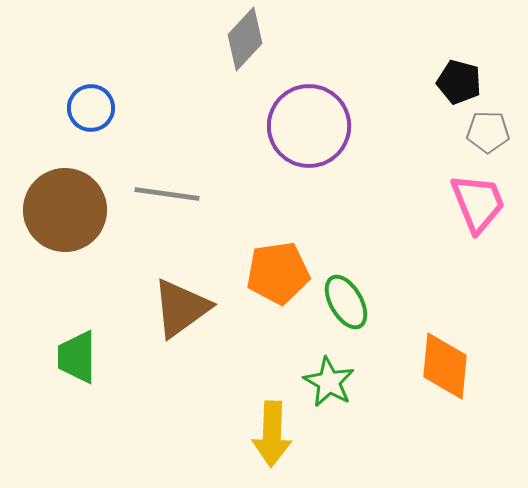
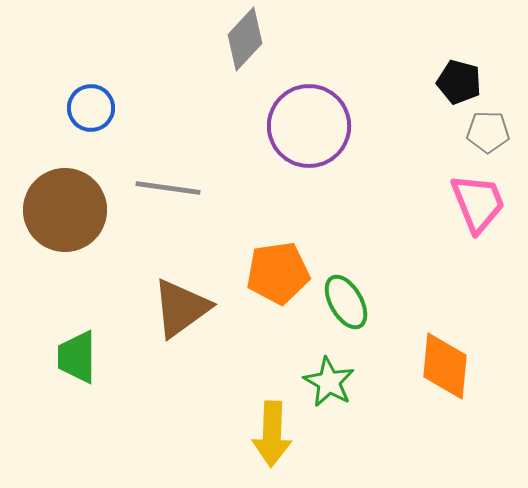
gray line: moved 1 px right, 6 px up
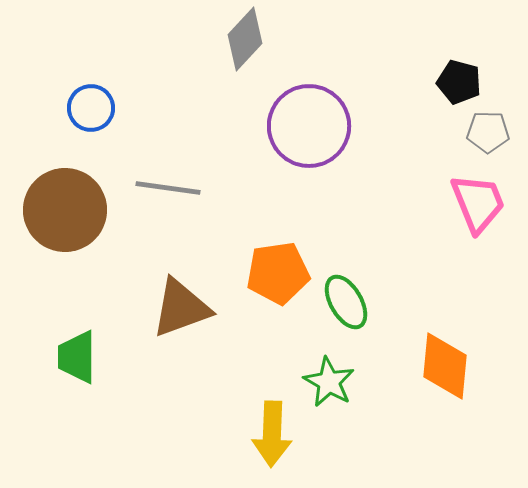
brown triangle: rotated 16 degrees clockwise
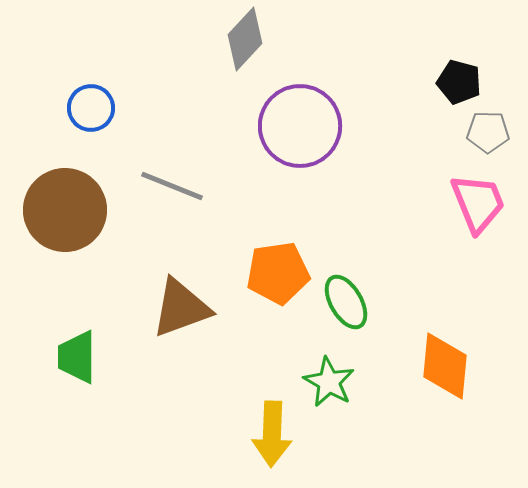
purple circle: moved 9 px left
gray line: moved 4 px right, 2 px up; rotated 14 degrees clockwise
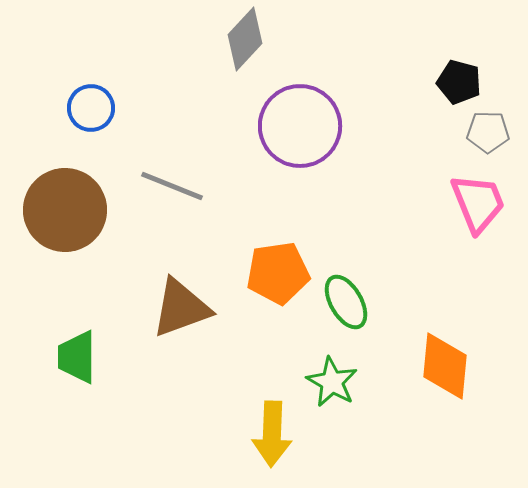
green star: moved 3 px right
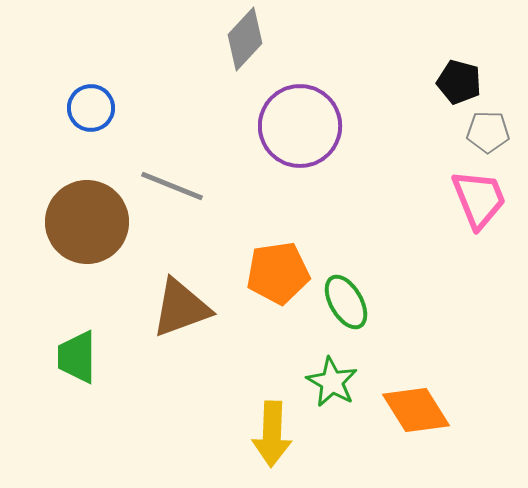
pink trapezoid: moved 1 px right, 4 px up
brown circle: moved 22 px right, 12 px down
orange diamond: moved 29 px left, 44 px down; rotated 38 degrees counterclockwise
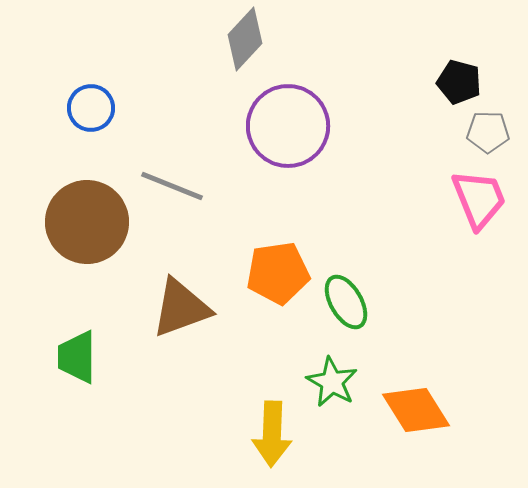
purple circle: moved 12 px left
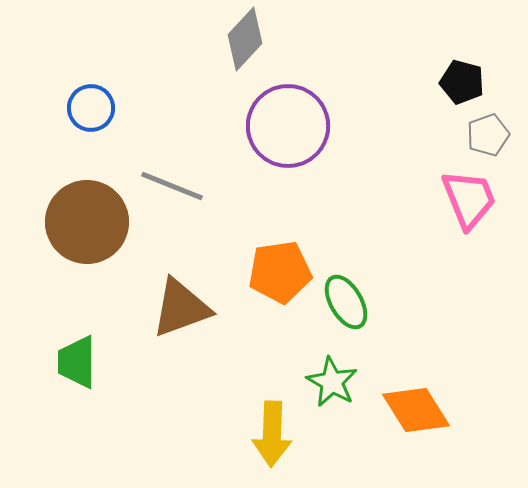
black pentagon: moved 3 px right
gray pentagon: moved 3 px down; rotated 21 degrees counterclockwise
pink trapezoid: moved 10 px left
orange pentagon: moved 2 px right, 1 px up
green trapezoid: moved 5 px down
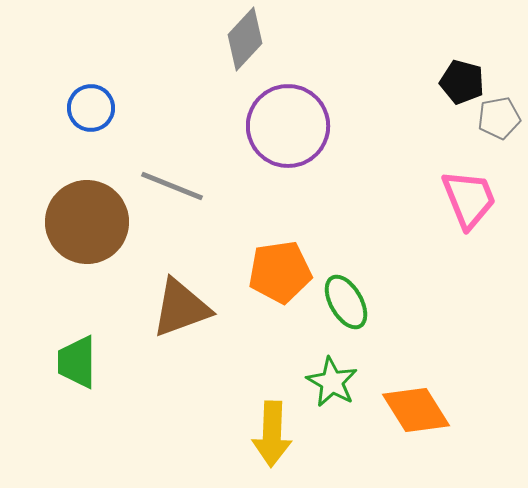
gray pentagon: moved 11 px right, 17 px up; rotated 9 degrees clockwise
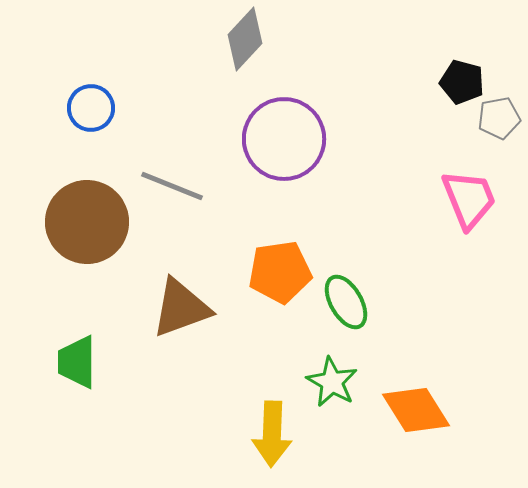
purple circle: moved 4 px left, 13 px down
